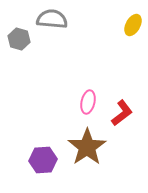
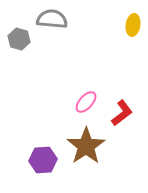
yellow ellipse: rotated 20 degrees counterclockwise
pink ellipse: moved 2 px left; rotated 30 degrees clockwise
brown star: moved 1 px left, 1 px up
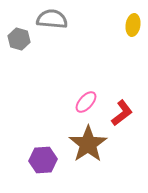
brown star: moved 2 px right, 2 px up
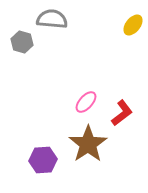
yellow ellipse: rotated 30 degrees clockwise
gray hexagon: moved 3 px right, 3 px down
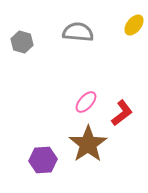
gray semicircle: moved 26 px right, 13 px down
yellow ellipse: moved 1 px right
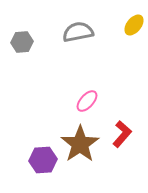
gray semicircle: rotated 16 degrees counterclockwise
gray hexagon: rotated 20 degrees counterclockwise
pink ellipse: moved 1 px right, 1 px up
red L-shape: moved 21 px down; rotated 12 degrees counterclockwise
brown star: moved 8 px left
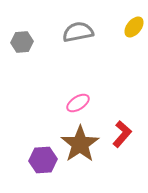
yellow ellipse: moved 2 px down
pink ellipse: moved 9 px left, 2 px down; rotated 15 degrees clockwise
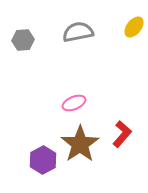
gray hexagon: moved 1 px right, 2 px up
pink ellipse: moved 4 px left; rotated 10 degrees clockwise
purple hexagon: rotated 24 degrees counterclockwise
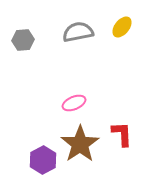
yellow ellipse: moved 12 px left
red L-shape: rotated 44 degrees counterclockwise
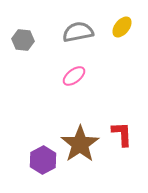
gray hexagon: rotated 10 degrees clockwise
pink ellipse: moved 27 px up; rotated 15 degrees counterclockwise
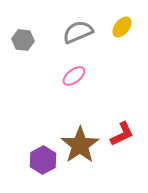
gray semicircle: rotated 12 degrees counterclockwise
red L-shape: rotated 68 degrees clockwise
brown star: moved 1 px down
